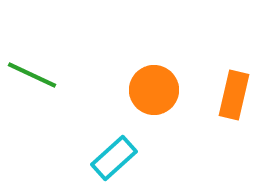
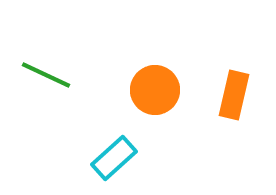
green line: moved 14 px right
orange circle: moved 1 px right
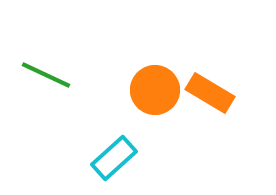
orange rectangle: moved 24 px left, 2 px up; rotated 72 degrees counterclockwise
